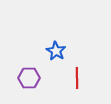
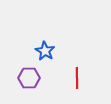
blue star: moved 11 px left
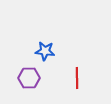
blue star: rotated 24 degrees counterclockwise
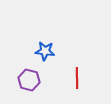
purple hexagon: moved 2 px down; rotated 15 degrees clockwise
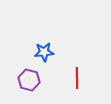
blue star: moved 1 px left, 1 px down; rotated 12 degrees counterclockwise
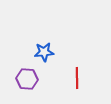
purple hexagon: moved 2 px left, 1 px up; rotated 10 degrees counterclockwise
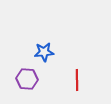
red line: moved 2 px down
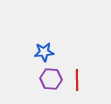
purple hexagon: moved 24 px right
